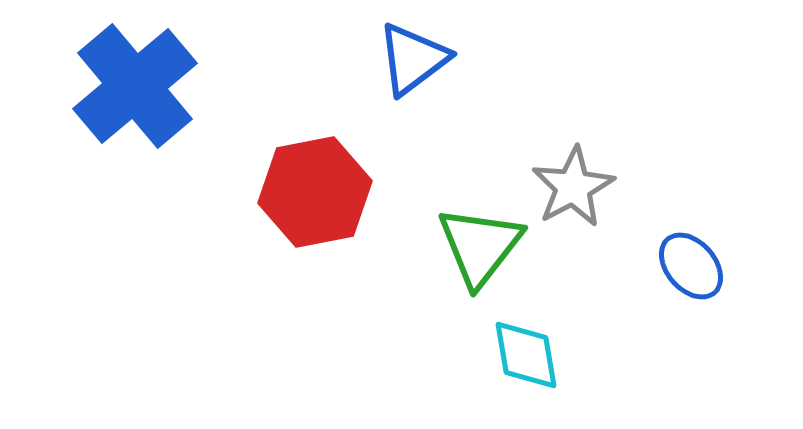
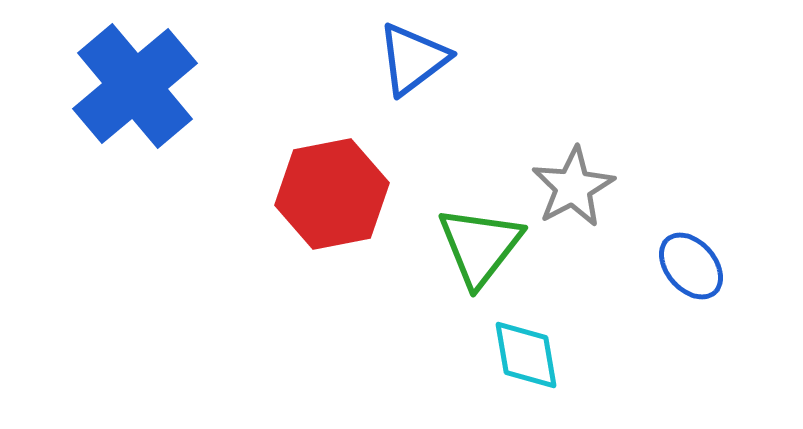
red hexagon: moved 17 px right, 2 px down
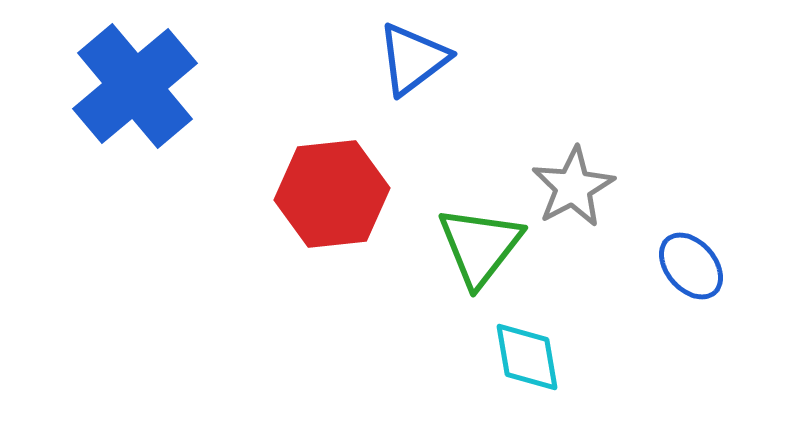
red hexagon: rotated 5 degrees clockwise
cyan diamond: moved 1 px right, 2 px down
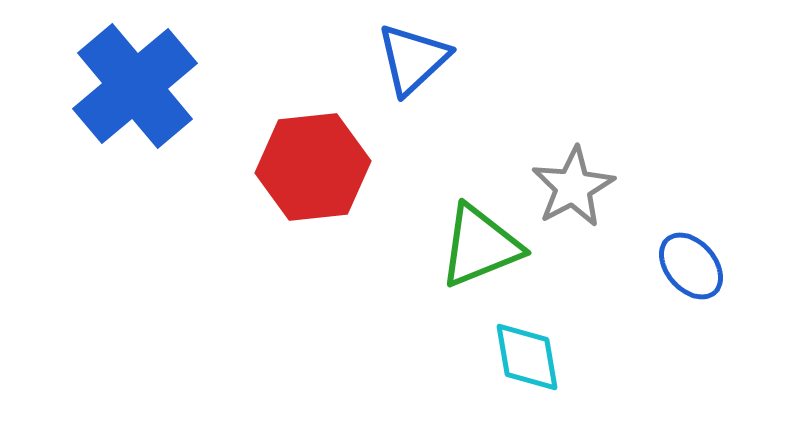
blue triangle: rotated 6 degrees counterclockwise
red hexagon: moved 19 px left, 27 px up
green triangle: rotated 30 degrees clockwise
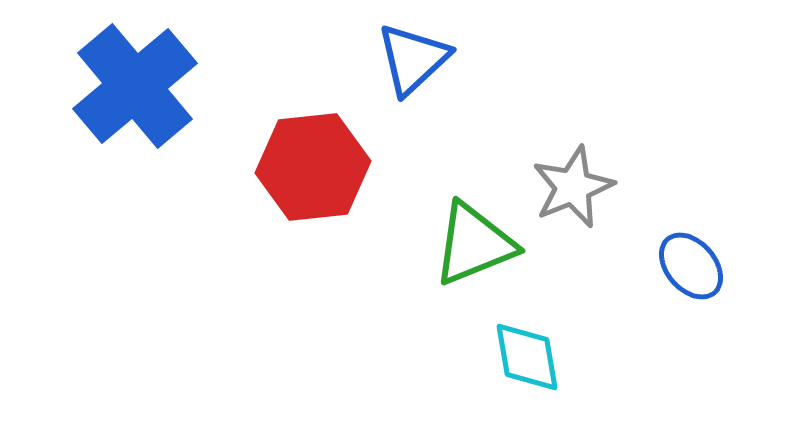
gray star: rotated 6 degrees clockwise
green triangle: moved 6 px left, 2 px up
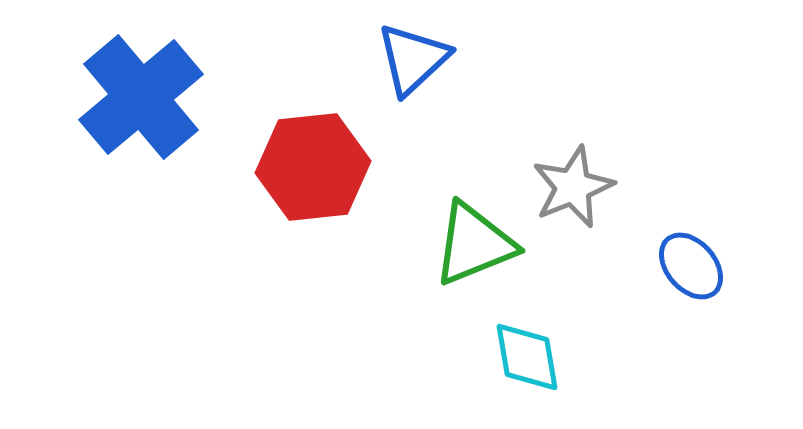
blue cross: moved 6 px right, 11 px down
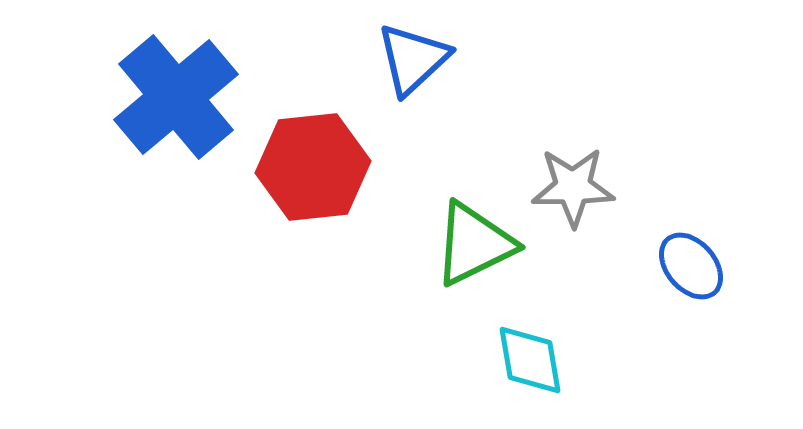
blue cross: moved 35 px right
gray star: rotated 22 degrees clockwise
green triangle: rotated 4 degrees counterclockwise
cyan diamond: moved 3 px right, 3 px down
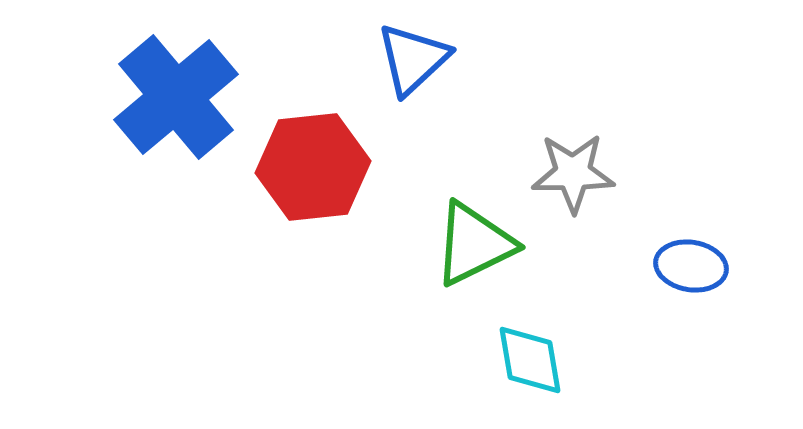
gray star: moved 14 px up
blue ellipse: rotated 40 degrees counterclockwise
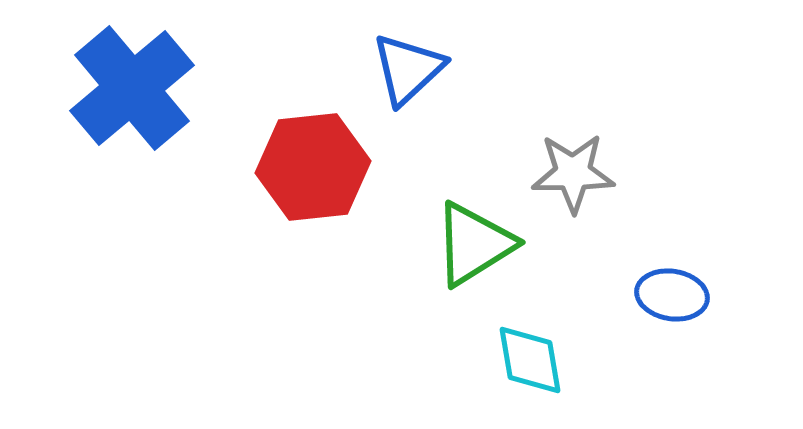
blue triangle: moved 5 px left, 10 px down
blue cross: moved 44 px left, 9 px up
green triangle: rotated 6 degrees counterclockwise
blue ellipse: moved 19 px left, 29 px down
